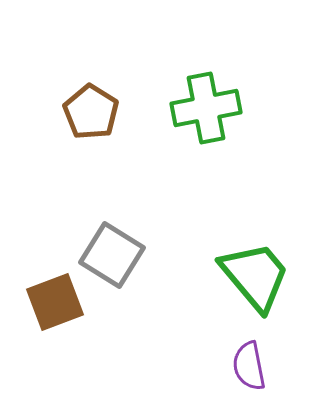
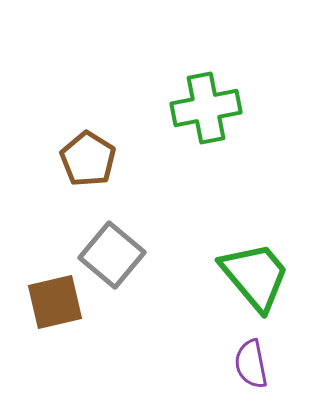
brown pentagon: moved 3 px left, 47 px down
gray square: rotated 8 degrees clockwise
brown square: rotated 8 degrees clockwise
purple semicircle: moved 2 px right, 2 px up
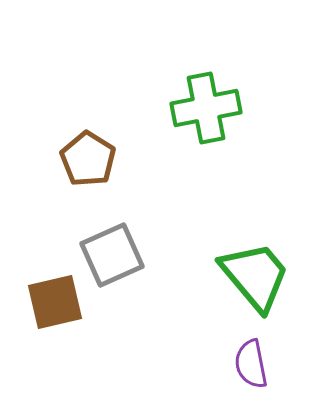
gray square: rotated 26 degrees clockwise
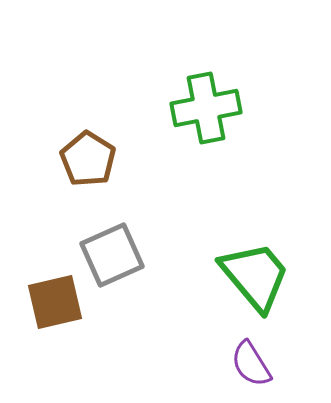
purple semicircle: rotated 21 degrees counterclockwise
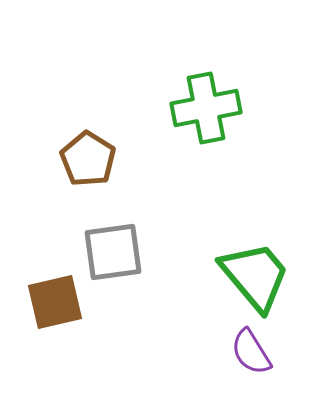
gray square: moved 1 px right, 3 px up; rotated 16 degrees clockwise
purple semicircle: moved 12 px up
